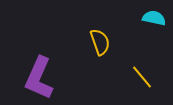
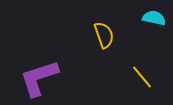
yellow semicircle: moved 4 px right, 7 px up
purple L-shape: rotated 48 degrees clockwise
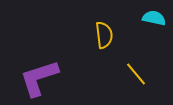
yellow semicircle: rotated 12 degrees clockwise
yellow line: moved 6 px left, 3 px up
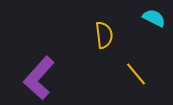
cyan semicircle: rotated 15 degrees clockwise
purple L-shape: rotated 30 degrees counterclockwise
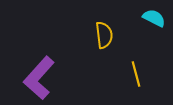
yellow line: rotated 25 degrees clockwise
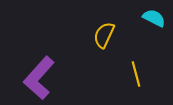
yellow semicircle: rotated 148 degrees counterclockwise
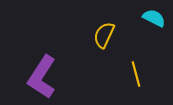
purple L-shape: moved 3 px right, 1 px up; rotated 9 degrees counterclockwise
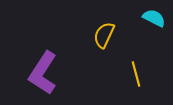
purple L-shape: moved 1 px right, 4 px up
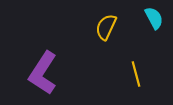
cyan semicircle: rotated 35 degrees clockwise
yellow semicircle: moved 2 px right, 8 px up
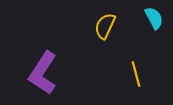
yellow semicircle: moved 1 px left, 1 px up
